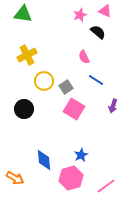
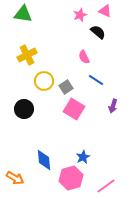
blue star: moved 2 px right, 2 px down
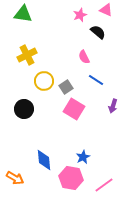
pink triangle: moved 1 px right, 1 px up
pink hexagon: rotated 25 degrees clockwise
pink line: moved 2 px left, 1 px up
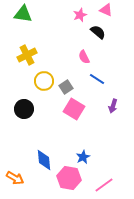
blue line: moved 1 px right, 1 px up
pink hexagon: moved 2 px left
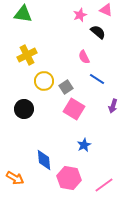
blue star: moved 1 px right, 12 px up
